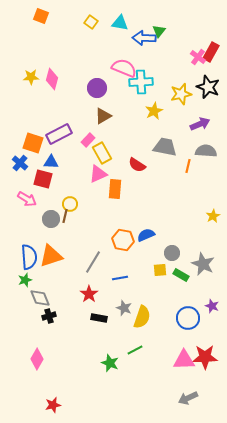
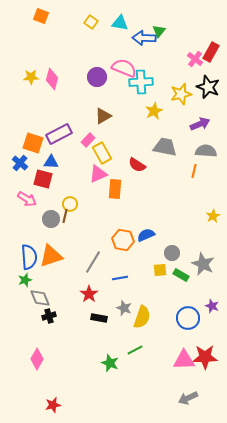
pink cross at (198, 57): moved 3 px left, 2 px down
purple circle at (97, 88): moved 11 px up
orange line at (188, 166): moved 6 px right, 5 px down
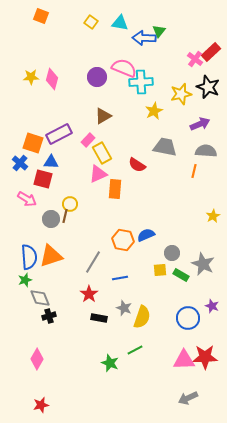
red rectangle at (211, 52): rotated 18 degrees clockwise
red star at (53, 405): moved 12 px left
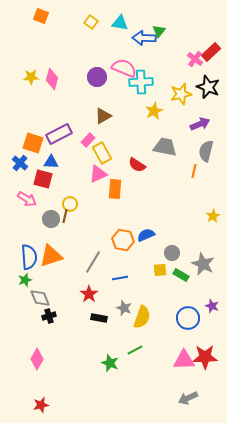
gray semicircle at (206, 151): rotated 80 degrees counterclockwise
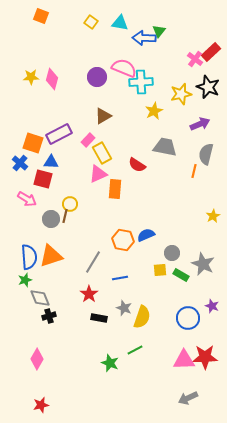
gray semicircle at (206, 151): moved 3 px down
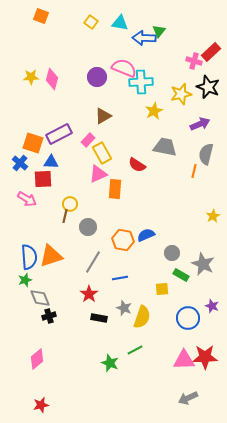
pink cross at (195, 59): moved 1 px left, 2 px down; rotated 21 degrees counterclockwise
red square at (43, 179): rotated 18 degrees counterclockwise
gray circle at (51, 219): moved 37 px right, 8 px down
yellow square at (160, 270): moved 2 px right, 19 px down
pink diamond at (37, 359): rotated 20 degrees clockwise
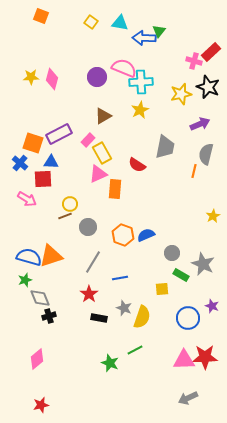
yellow star at (154, 111): moved 14 px left, 1 px up
gray trapezoid at (165, 147): rotated 90 degrees clockwise
brown line at (65, 216): rotated 56 degrees clockwise
orange hexagon at (123, 240): moved 5 px up; rotated 10 degrees clockwise
blue semicircle at (29, 257): rotated 70 degrees counterclockwise
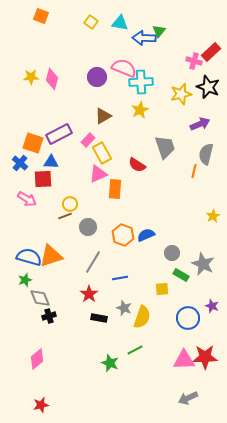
gray trapezoid at (165, 147): rotated 30 degrees counterclockwise
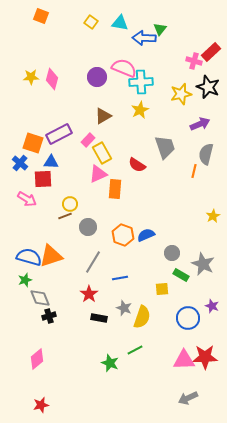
green triangle at (159, 31): moved 1 px right, 2 px up
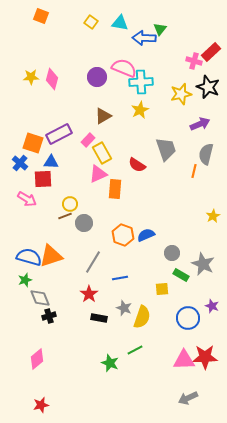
gray trapezoid at (165, 147): moved 1 px right, 2 px down
gray circle at (88, 227): moved 4 px left, 4 px up
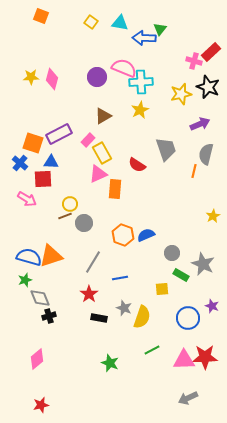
green line at (135, 350): moved 17 px right
